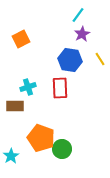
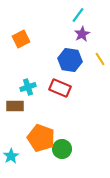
red rectangle: rotated 65 degrees counterclockwise
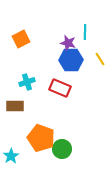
cyan line: moved 7 px right, 17 px down; rotated 35 degrees counterclockwise
purple star: moved 14 px left, 9 px down; rotated 28 degrees counterclockwise
blue hexagon: moved 1 px right; rotated 10 degrees counterclockwise
cyan cross: moved 1 px left, 5 px up
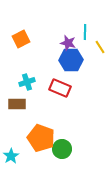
yellow line: moved 12 px up
brown rectangle: moved 2 px right, 2 px up
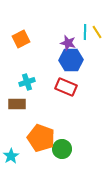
yellow line: moved 3 px left, 15 px up
red rectangle: moved 6 px right, 1 px up
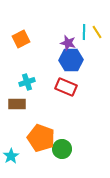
cyan line: moved 1 px left
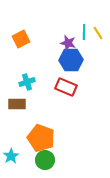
yellow line: moved 1 px right, 1 px down
green circle: moved 17 px left, 11 px down
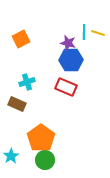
yellow line: rotated 40 degrees counterclockwise
brown rectangle: rotated 24 degrees clockwise
orange pentagon: rotated 16 degrees clockwise
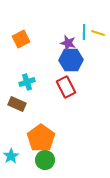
red rectangle: rotated 40 degrees clockwise
